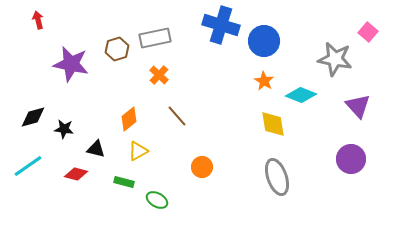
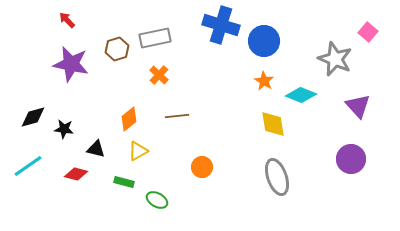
red arrow: moved 29 px right; rotated 30 degrees counterclockwise
gray star: rotated 12 degrees clockwise
brown line: rotated 55 degrees counterclockwise
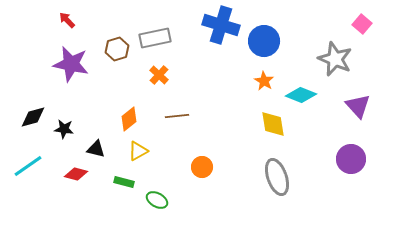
pink square: moved 6 px left, 8 px up
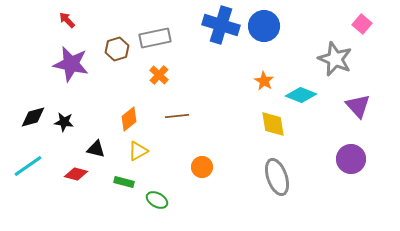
blue circle: moved 15 px up
black star: moved 7 px up
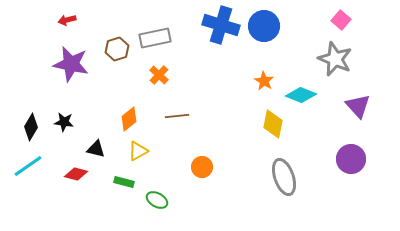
red arrow: rotated 60 degrees counterclockwise
pink square: moved 21 px left, 4 px up
black diamond: moved 2 px left, 10 px down; rotated 44 degrees counterclockwise
yellow diamond: rotated 20 degrees clockwise
gray ellipse: moved 7 px right
